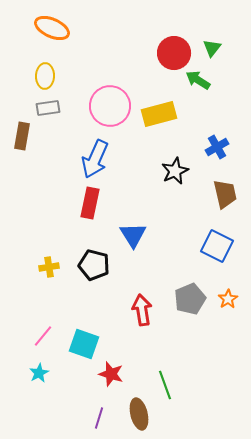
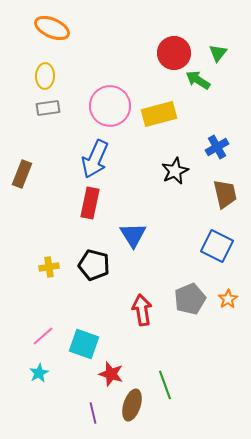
green triangle: moved 6 px right, 5 px down
brown rectangle: moved 38 px down; rotated 12 degrees clockwise
pink line: rotated 10 degrees clockwise
brown ellipse: moved 7 px left, 9 px up; rotated 32 degrees clockwise
purple line: moved 6 px left, 5 px up; rotated 30 degrees counterclockwise
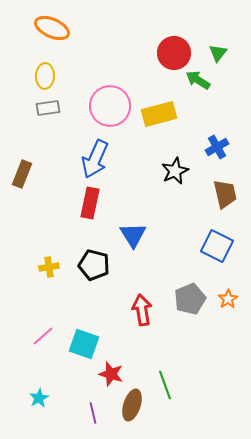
cyan star: moved 25 px down
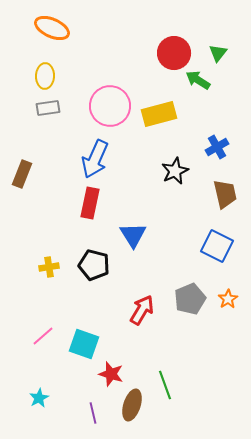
red arrow: rotated 40 degrees clockwise
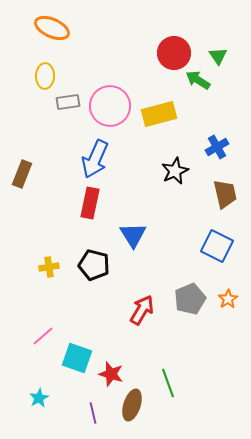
green triangle: moved 3 px down; rotated 12 degrees counterclockwise
gray rectangle: moved 20 px right, 6 px up
cyan square: moved 7 px left, 14 px down
green line: moved 3 px right, 2 px up
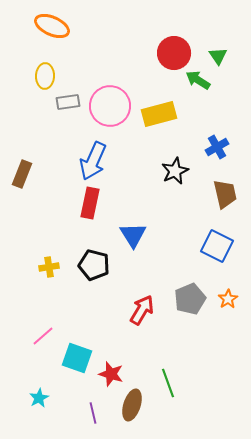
orange ellipse: moved 2 px up
blue arrow: moved 2 px left, 2 px down
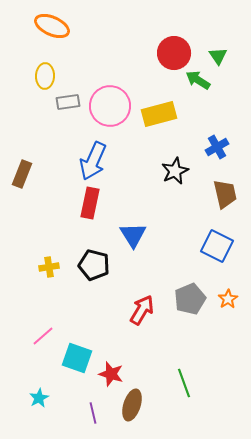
green line: moved 16 px right
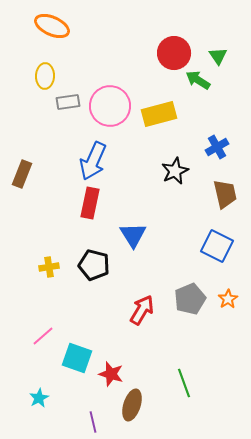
purple line: moved 9 px down
